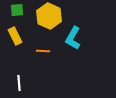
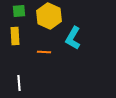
green square: moved 2 px right, 1 px down
yellow rectangle: rotated 24 degrees clockwise
orange line: moved 1 px right, 1 px down
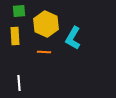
yellow hexagon: moved 3 px left, 8 px down
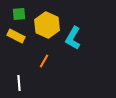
green square: moved 3 px down
yellow hexagon: moved 1 px right, 1 px down
yellow rectangle: moved 1 px right; rotated 60 degrees counterclockwise
orange line: moved 9 px down; rotated 64 degrees counterclockwise
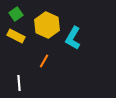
green square: moved 3 px left; rotated 32 degrees counterclockwise
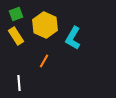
green square: rotated 16 degrees clockwise
yellow hexagon: moved 2 px left
yellow rectangle: rotated 30 degrees clockwise
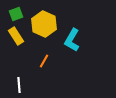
yellow hexagon: moved 1 px left, 1 px up
cyan L-shape: moved 1 px left, 2 px down
white line: moved 2 px down
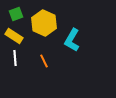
yellow hexagon: moved 1 px up
yellow rectangle: moved 2 px left; rotated 24 degrees counterclockwise
orange line: rotated 56 degrees counterclockwise
white line: moved 4 px left, 27 px up
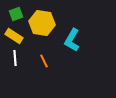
yellow hexagon: moved 2 px left; rotated 15 degrees counterclockwise
